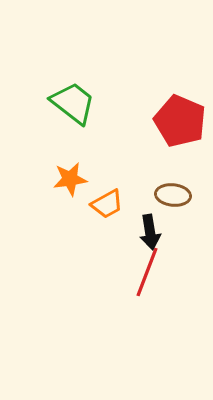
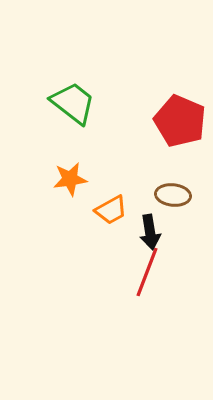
orange trapezoid: moved 4 px right, 6 px down
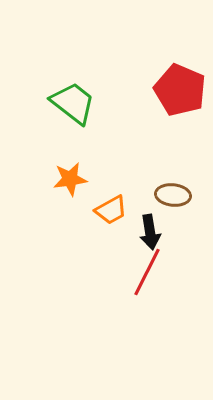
red pentagon: moved 31 px up
red line: rotated 6 degrees clockwise
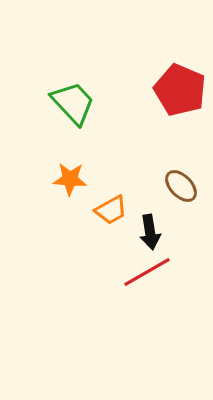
green trapezoid: rotated 9 degrees clockwise
orange star: rotated 12 degrees clockwise
brown ellipse: moved 8 px right, 9 px up; rotated 40 degrees clockwise
red line: rotated 33 degrees clockwise
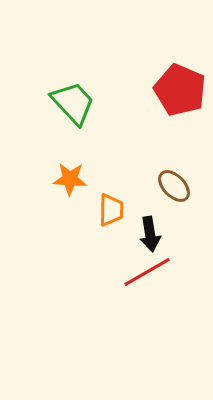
brown ellipse: moved 7 px left
orange trapezoid: rotated 60 degrees counterclockwise
black arrow: moved 2 px down
